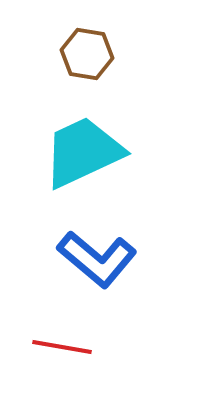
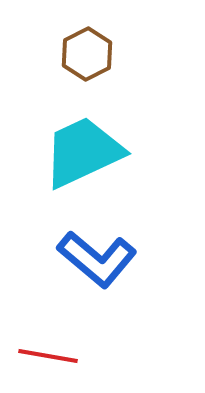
brown hexagon: rotated 24 degrees clockwise
red line: moved 14 px left, 9 px down
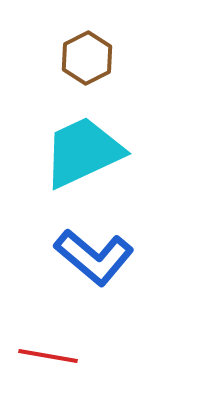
brown hexagon: moved 4 px down
blue L-shape: moved 3 px left, 2 px up
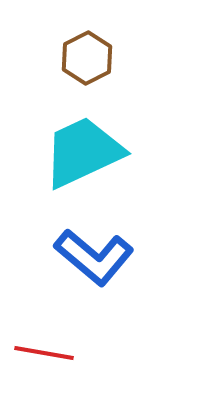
red line: moved 4 px left, 3 px up
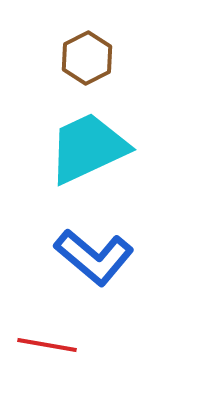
cyan trapezoid: moved 5 px right, 4 px up
red line: moved 3 px right, 8 px up
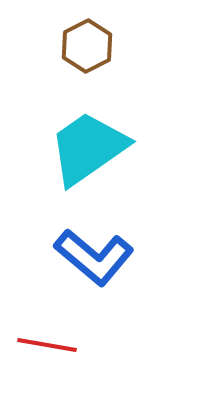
brown hexagon: moved 12 px up
cyan trapezoid: rotated 10 degrees counterclockwise
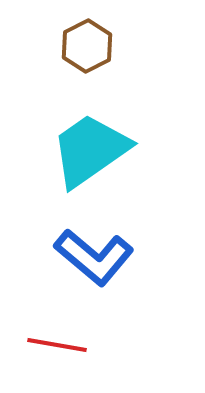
cyan trapezoid: moved 2 px right, 2 px down
red line: moved 10 px right
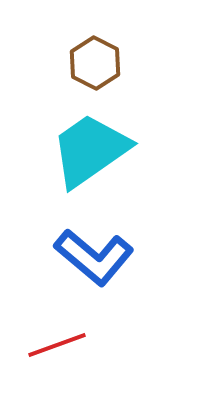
brown hexagon: moved 8 px right, 17 px down; rotated 6 degrees counterclockwise
red line: rotated 30 degrees counterclockwise
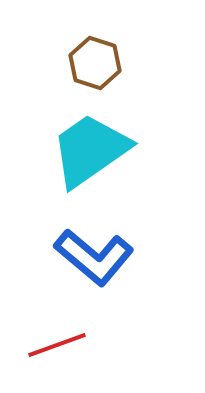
brown hexagon: rotated 9 degrees counterclockwise
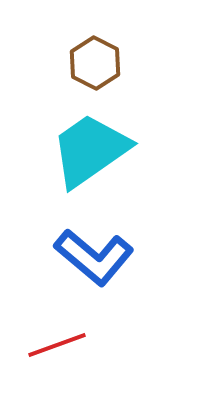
brown hexagon: rotated 9 degrees clockwise
